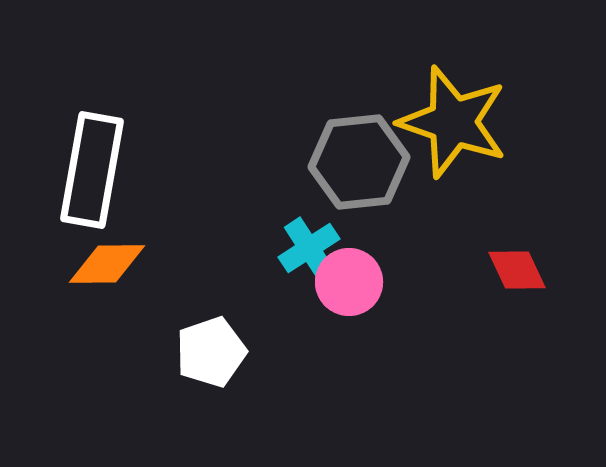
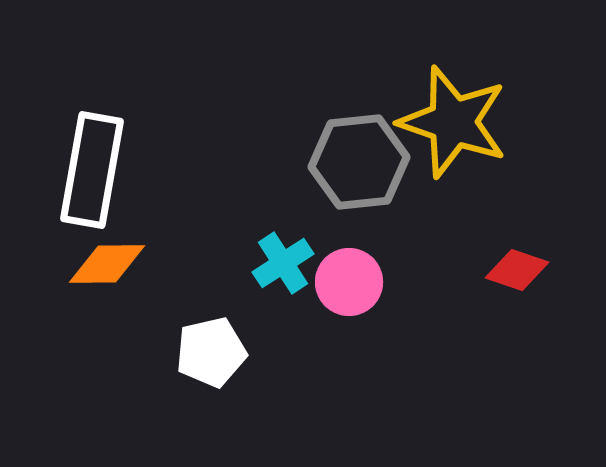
cyan cross: moved 26 px left, 15 px down
red diamond: rotated 46 degrees counterclockwise
white pentagon: rotated 6 degrees clockwise
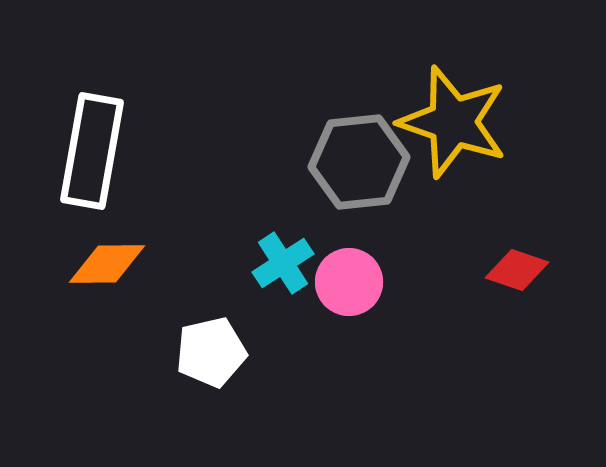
white rectangle: moved 19 px up
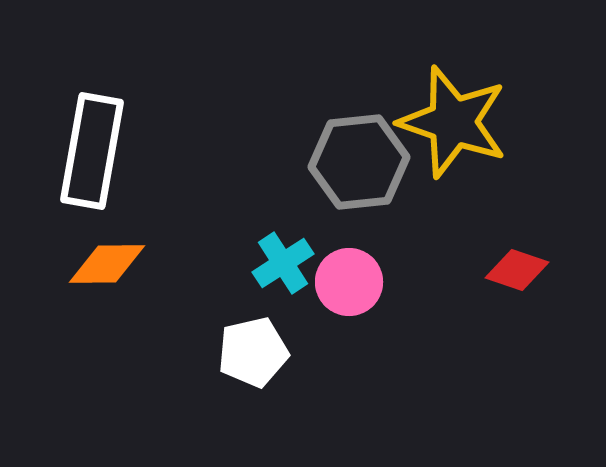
white pentagon: moved 42 px right
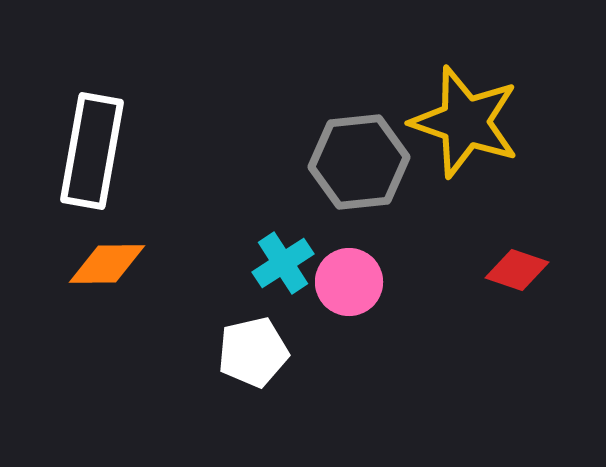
yellow star: moved 12 px right
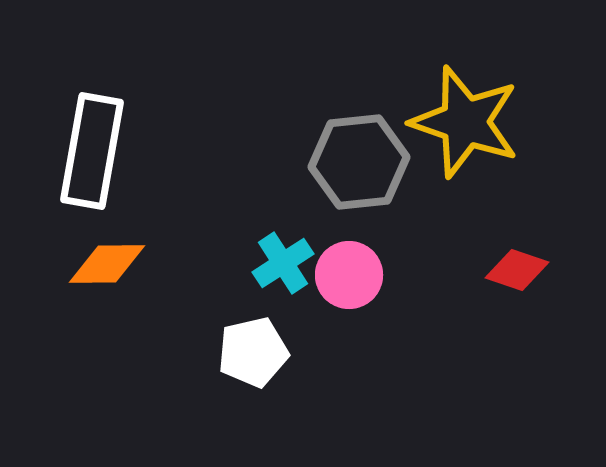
pink circle: moved 7 px up
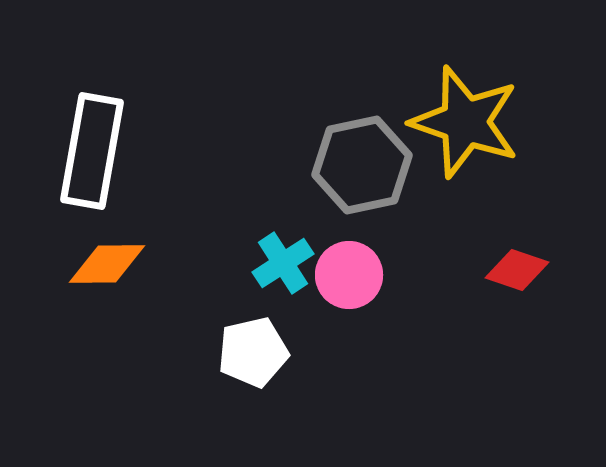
gray hexagon: moved 3 px right, 3 px down; rotated 6 degrees counterclockwise
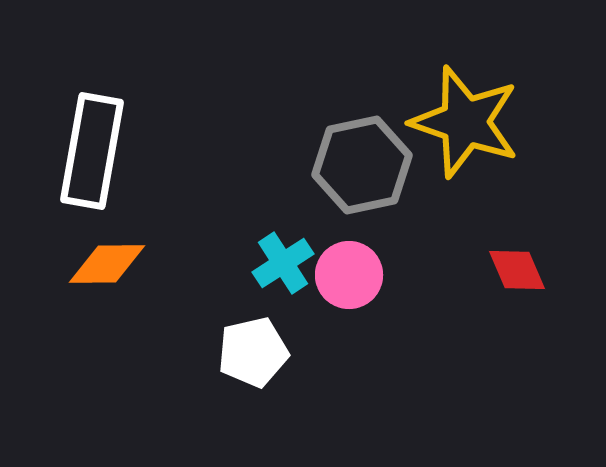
red diamond: rotated 48 degrees clockwise
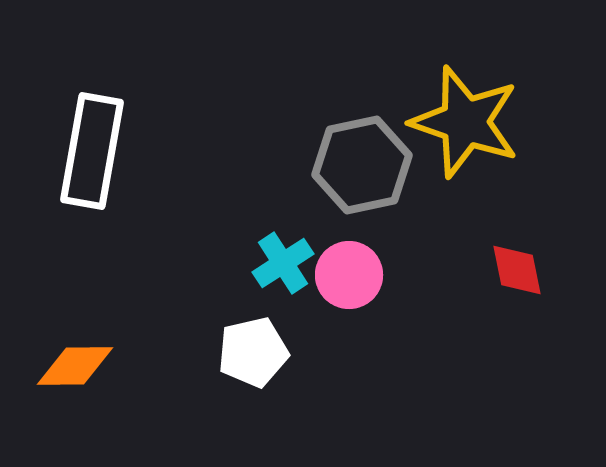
orange diamond: moved 32 px left, 102 px down
red diamond: rotated 12 degrees clockwise
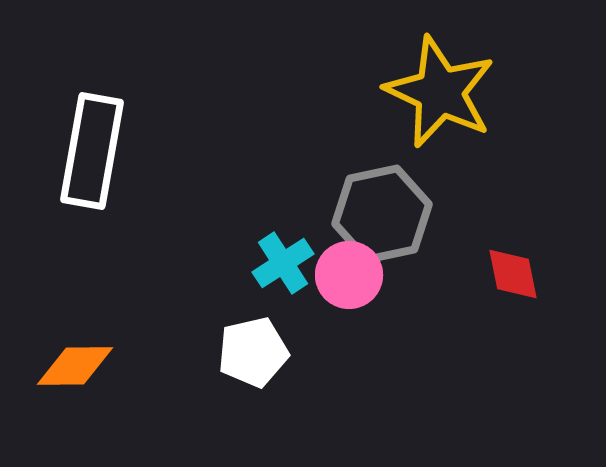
yellow star: moved 25 px left, 30 px up; rotated 6 degrees clockwise
gray hexagon: moved 20 px right, 49 px down
red diamond: moved 4 px left, 4 px down
